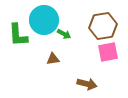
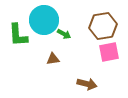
pink square: moved 1 px right
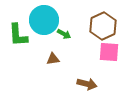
brown hexagon: rotated 16 degrees counterclockwise
pink square: rotated 15 degrees clockwise
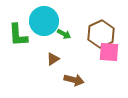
cyan circle: moved 1 px down
brown hexagon: moved 2 px left, 8 px down
brown triangle: rotated 24 degrees counterclockwise
brown arrow: moved 13 px left, 4 px up
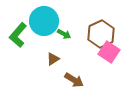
green L-shape: rotated 45 degrees clockwise
pink square: rotated 30 degrees clockwise
brown arrow: rotated 18 degrees clockwise
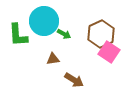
green L-shape: rotated 45 degrees counterclockwise
brown triangle: rotated 24 degrees clockwise
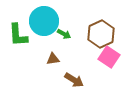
pink square: moved 5 px down
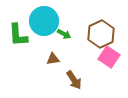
brown arrow: rotated 24 degrees clockwise
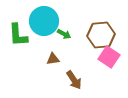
brown hexagon: moved 1 px down; rotated 20 degrees clockwise
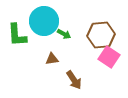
green L-shape: moved 1 px left
brown triangle: moved 1 px left
